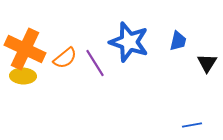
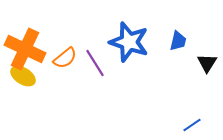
yellow ellipse: rotated 30 degrees clockwise
blue line: rotated 24 degrees counterclockwise
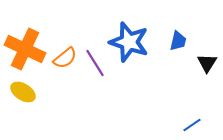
yellow ellipse: moved 16 px down
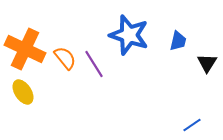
blue star: moved 7 px up
orange semicircle: rotated 90 degrees counterclockwise
purple line: moved 1 px left, 1 px down
yellow ellipse: rotated 25 degrees clockwise
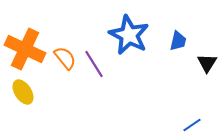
blue star: rotated 9 degrees clockwise
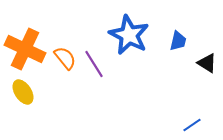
black triangle: rotated 30 degrees counterclockwise
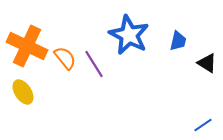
orange cross: moved 2 px right, 3 px up
blue line: moved 11 px right
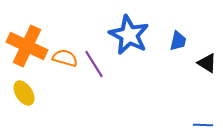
orange semicircle: rotated 35 degrees counterclockwise
yellow ellipse: moved 1 px right, 1 px down
blue line: rotated 36 degrees clockwise
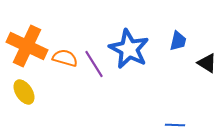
blue star: moved 14 px down
yellow ellipse: moved 1 px up
blue line: moved 28 px left
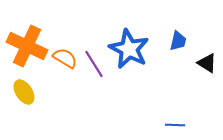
orange semicircle: rotated 15 degrees clockwise
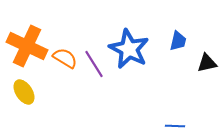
black triangle: rotated 45 degrees counterclockwise
blue line: moved 1 px down
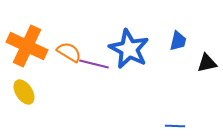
orange semicircle: moved 4 px right, 6 px up
purple line: rotated 44 degrees counterclockwise
